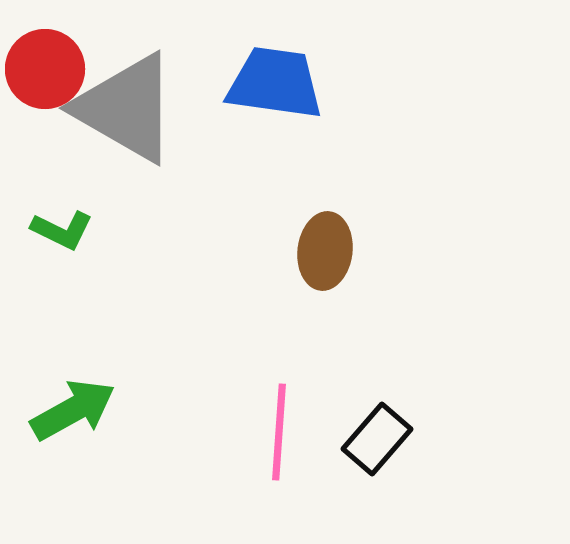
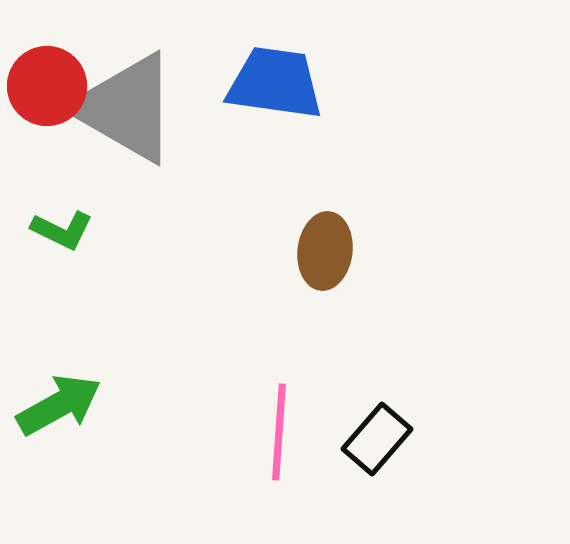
red circle: moved 2 px right, 17 px down
green arrow: moved 14 px left, 5 px up
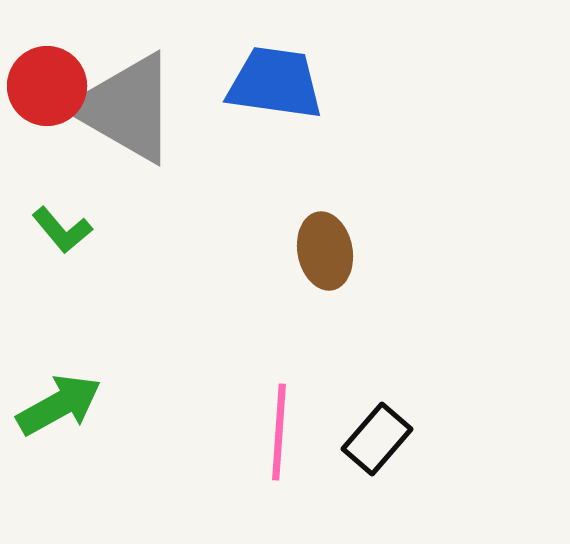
green L-shape: rotated 24 degrees clockwise
brown ellipse: rotated 18 degrees counterclockwise
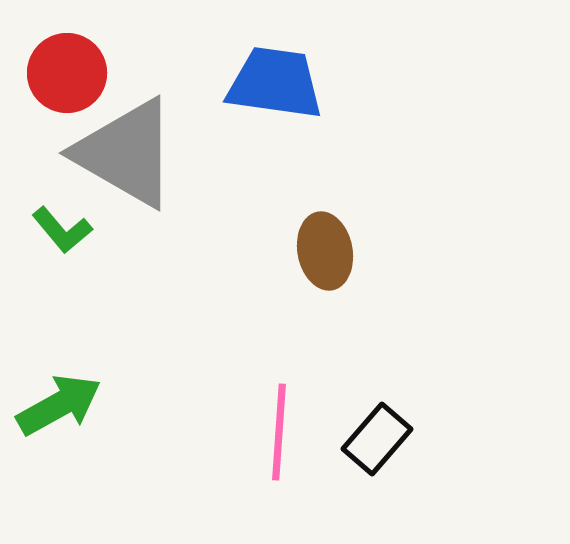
red circle: moved 20 px right, 13 px up
gray triangle: moved 45 px down
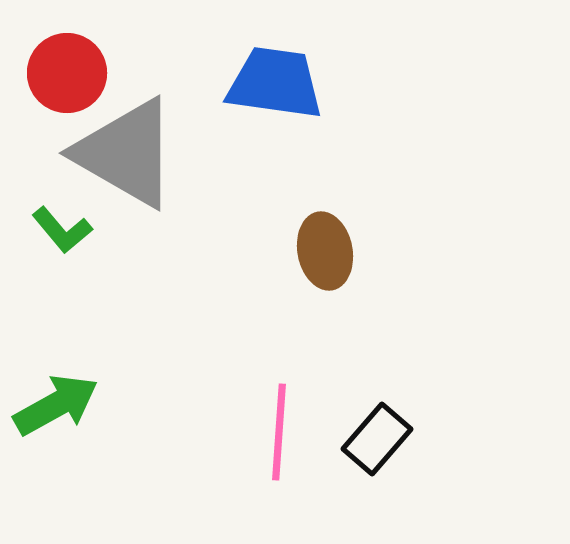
green arrow: moved 3 px left
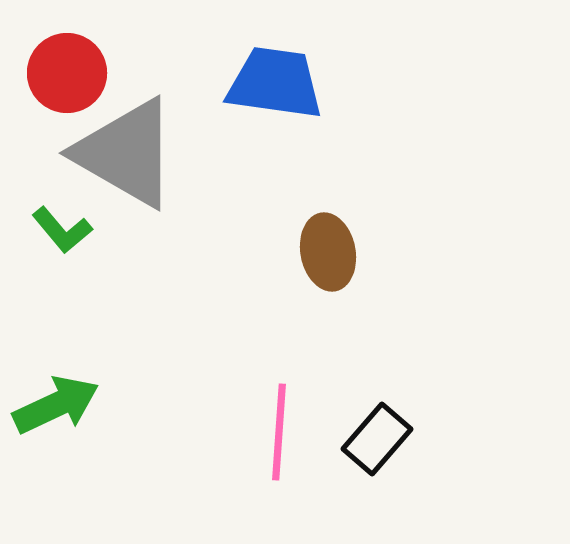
brown ellipse: moved 3 px right, 1 px down
green arrow: rotated 4 degrees clockwise
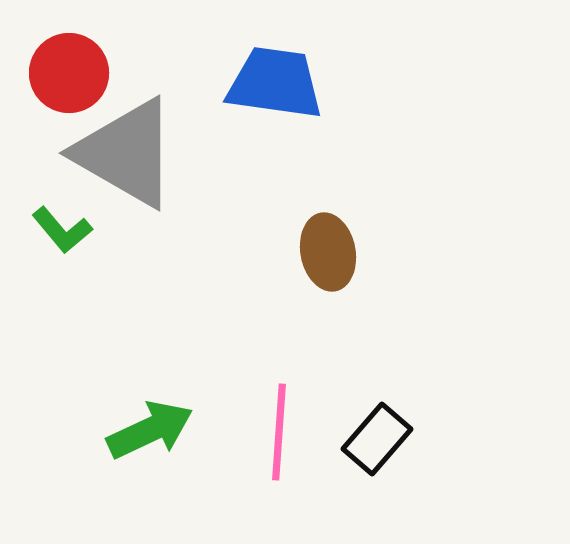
red circle: moved 2 px right
green arrow: moved 94 px right, 25 px down
